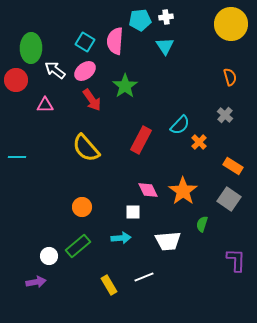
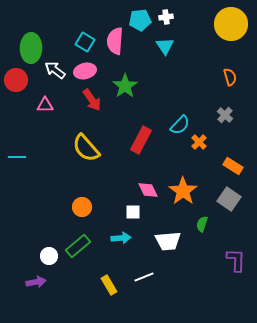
pink ellipse: rotated 25 degrees clockwise
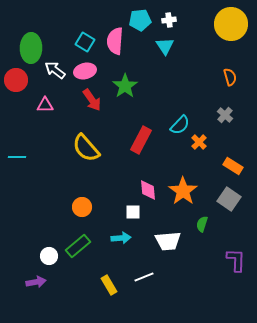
white cross: moved 3 px right, 3 px down
pink diamond: rotated 20 degrees clockwise
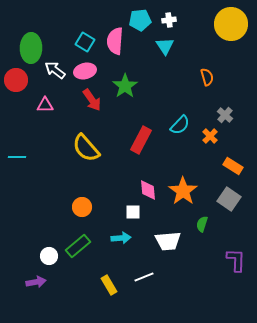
orange semicircle: moved 23 px left
orange cross: moved 11 px right, 6 px up
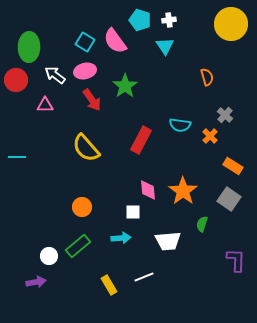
cyan pentagon: rotated 25 degrees clockwise
pink semicircle: rotated 40 degrees counterclockwise
green ellipse: moved 2 px left, 1 px up
white arrow: moved 5 px down
cyan semicircle: rotated 55 degrees clockwise
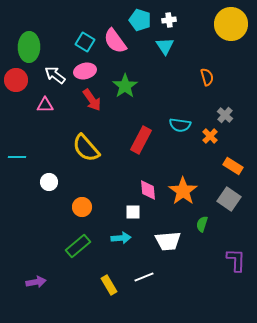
white circle: moved 74 px up
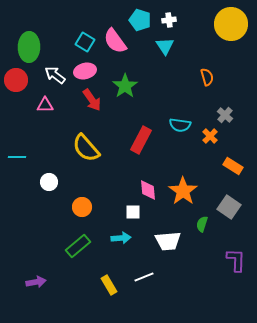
gray square: moved 8 px down
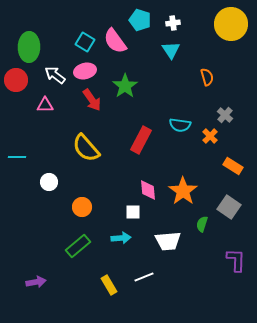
white cross: moved 4 px right, 3 px down
cyan triangle: moved 6 px right, 4 px down
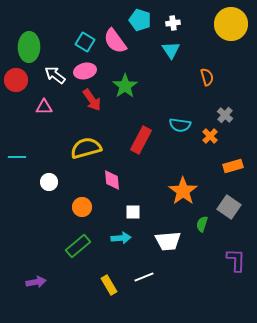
pink triangle: moved 1 px left, 2 px down
yellow semicircle: rotated 116 degrees clockwise
orange rectangle: rotated 48 degrees counterclockwise
pink diamond: moved 36 px left, 10 px up
